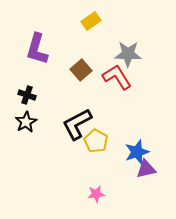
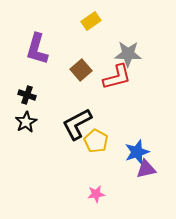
red L-shape: rotated 108 degrees clockwise
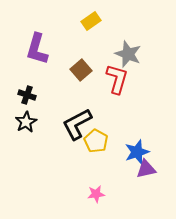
gray star: rotated 20 degrees clockwise
red L-shape: moved 2 px down; rotated 60 degrees counterclockwise
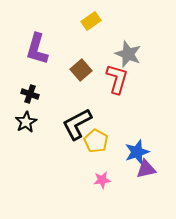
black cross: moved 3 px right, 1 px up
pink star: moved 6 px right, 14 px up
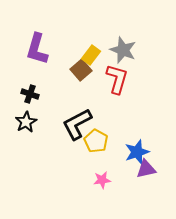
yellow rectangle: moved 34 px down; rotated 18 degrees counterclockwise
gray star: moved 5 px left, 4 px up
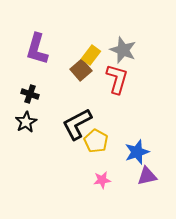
purple triangle: moved 1 px right, 7 px down
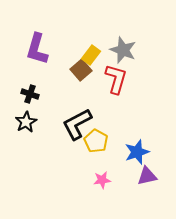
red L-shape: moved 1 px left
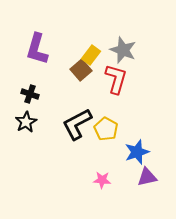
yellow pentagon: moved 10 px right, 12 px up
purple triangle: moved 1 px down
pink star: rotated 12 degrees clockwise
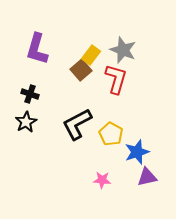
yellow pentagon: moved 5 px right, 5 px down
